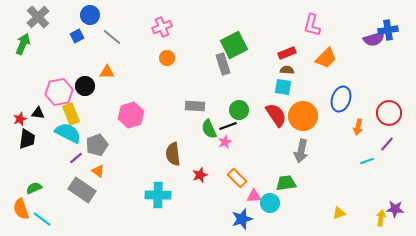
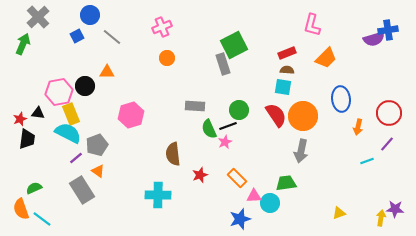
blue ellipse at (341, 99): rotated 25 degrees counterclockwise
gray rectangle at (82, 190): rotated 24 degrees clockwise
blue star at (242, 219): moved 2 px left
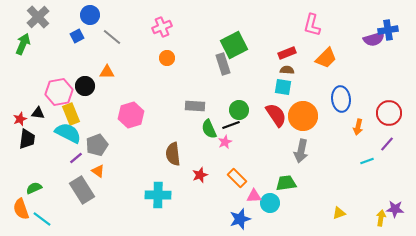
black line at (228, 126): moved 3 px right, 1 px up
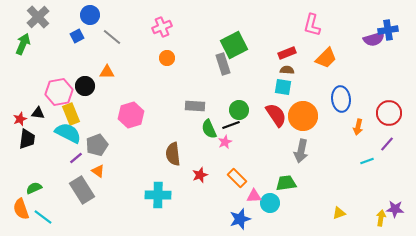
cyan line at (42, 219): moved 1 px right, 2 px up
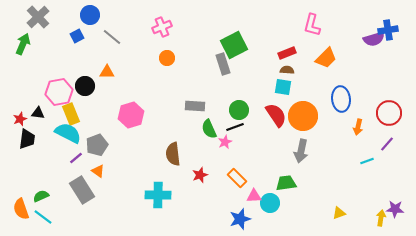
black line at (231, 125): moved 4 px right, 2 px down
green semicircle at (34, 188): moved 7 px right, 8 px down
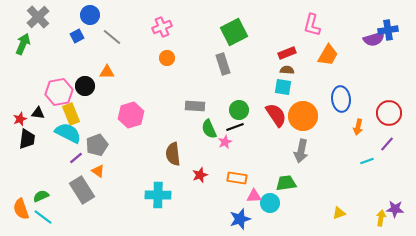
green square at (234, 45): moved 13 px up
orange trapezoid at (326, 58): moved 2 px right, 3 px up; rotated 15 degrees counterclockwise
orange rectangle at (237, 178): rotated 36 degrees counterclockwise
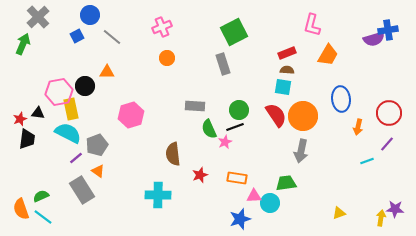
yellow rectangle at (71, 114): moved 5 px up; rotated 10 degrees clockwise
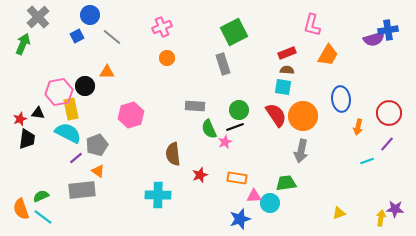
gray rectangle at (82, 190): rotated 64 degrees counterclockwise
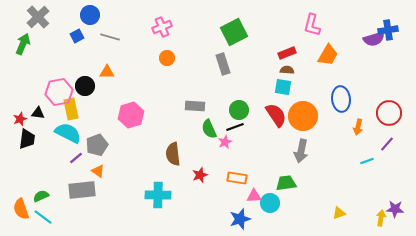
gray line at (112, 37): moved 2 px left; rotated 24 degrees counterclockwise
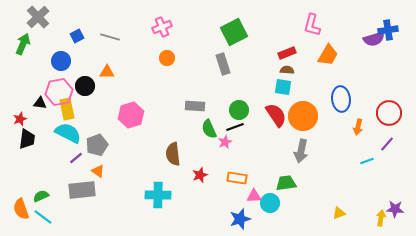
blue circle at (90, 15): moved 29 px left, 46 px down
yellow rectangle at (71, 109): moved 4 px left
black triangle at (38, 113): moved 2 px right, 10 px up
